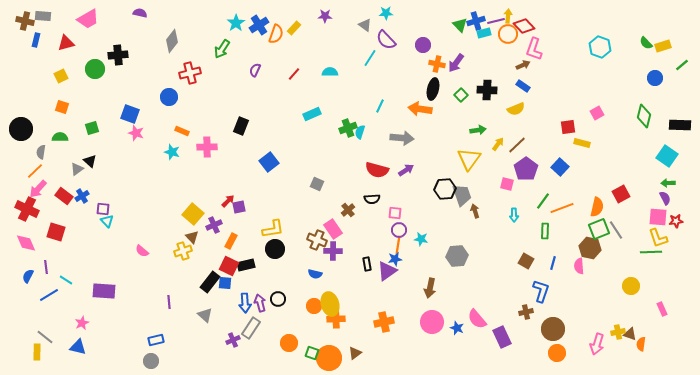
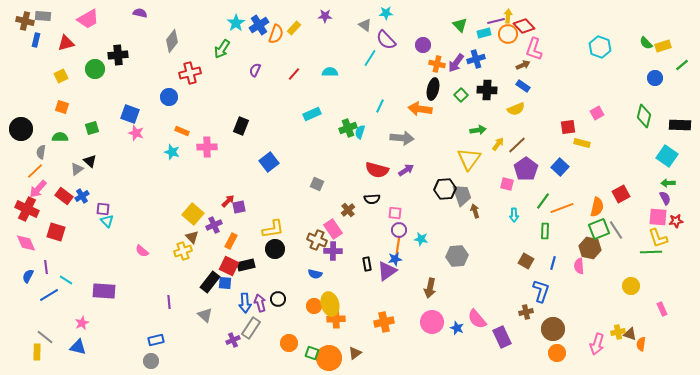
blue cross at (476, 21): moved 38 px down
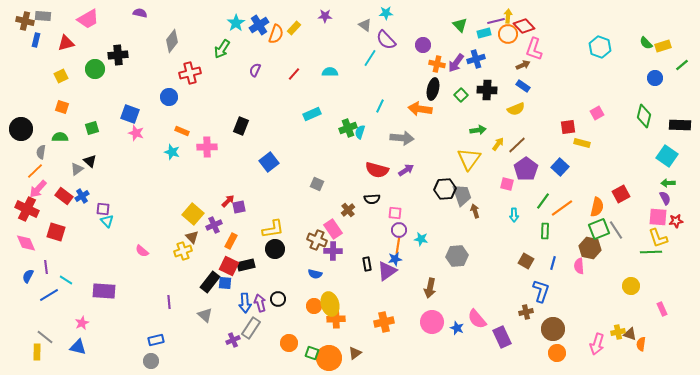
orange line at (562, 208): rotated 15 degrees counterclockwise
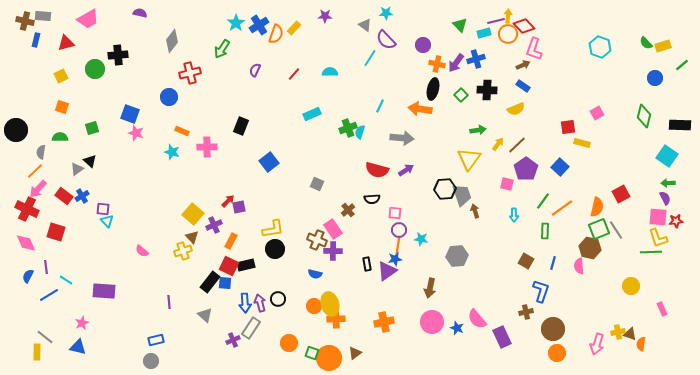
black circle at (21, 129): moved 5 px left, 1 px down
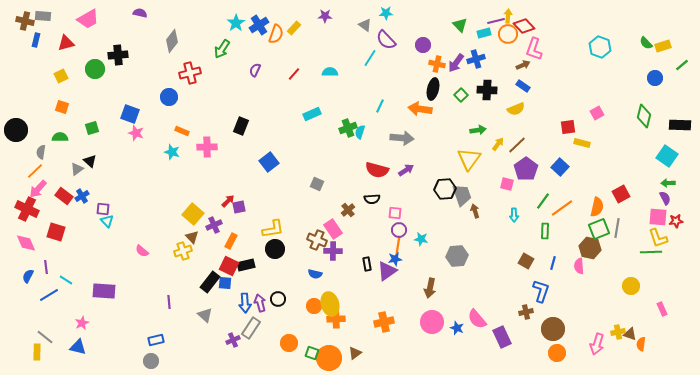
gray line at (616, 230): moved 1 px right, 2 px up; rotated 42 degrees clockwise
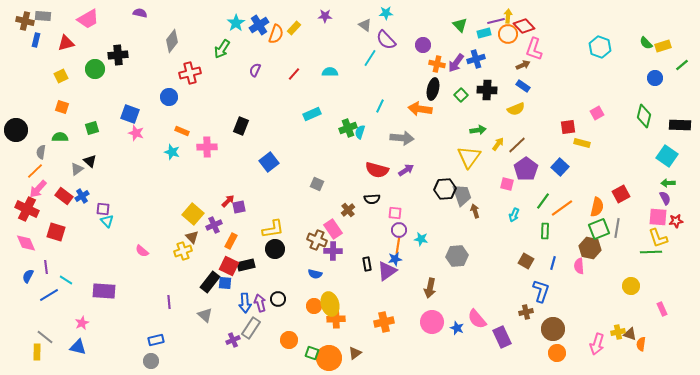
yellow triangle at (469, 159): moved 2 px up
cyan arrow at (514, 215): rotated 24 degrees clockwise
orange circle at (289, 343): moved 3 px up
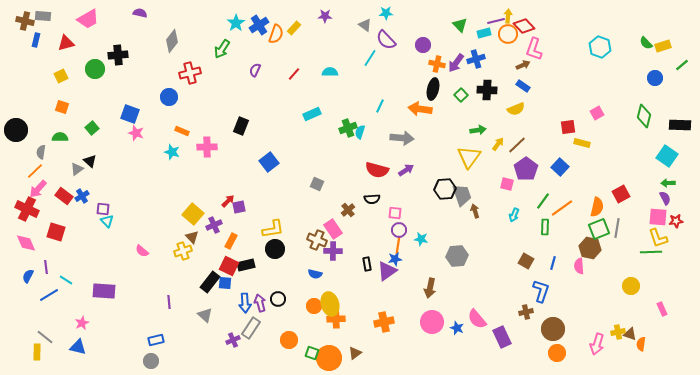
green square at (92, 128): rotated 24 degrees counterclockwise
green rectangle at (545, 231): moved 4 px up
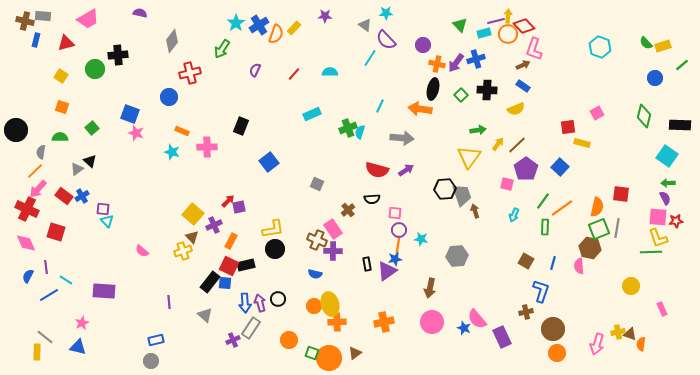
yellow square at (61, 76): rotated 32 degrees counterclockwise
red square at (621, 194): rotated 36 degrees clockwise
orange cross at (336, 319): moved 1 px right, 3 px down
blue star at (457, 328): moved 7 px right
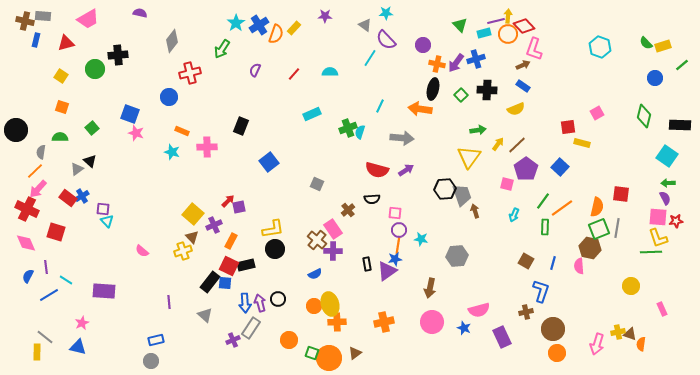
red rectangle at (64, 196): moved 4 px right, 2 px down
brown cross at (317, 240): rotated 18 degrees clockwise
blue semicircle at (315, 274): rotated 40 degrees counterclockwise
pink semicircle at (477, 319): moved 2 px right, 9 px up; rotated 65 degrees counterclockwise
